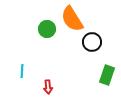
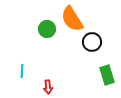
green rectangle: rotated 36 degrees counterclockwise
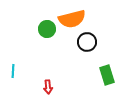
orange semicircle: rotated 72 degrees counterclockwise
black circle: moved 5 px left
cyan line: moved 9 px left
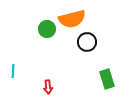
green rectangle: moved 4 px down
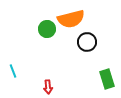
orange semicircle: moved 1 px left
cyan line: rotated 24 degrees counterclockwise
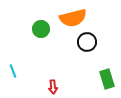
orange semicircle: moved 2 px right, 1 px up
green circle: moved 6 px left
red arrow: moved 5 px right
